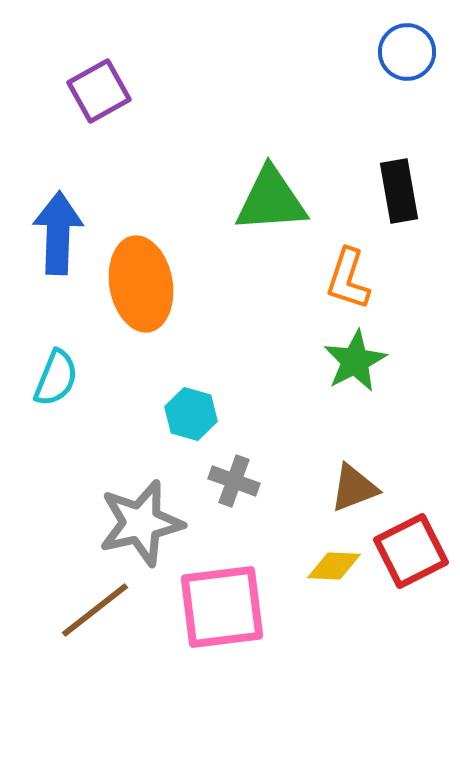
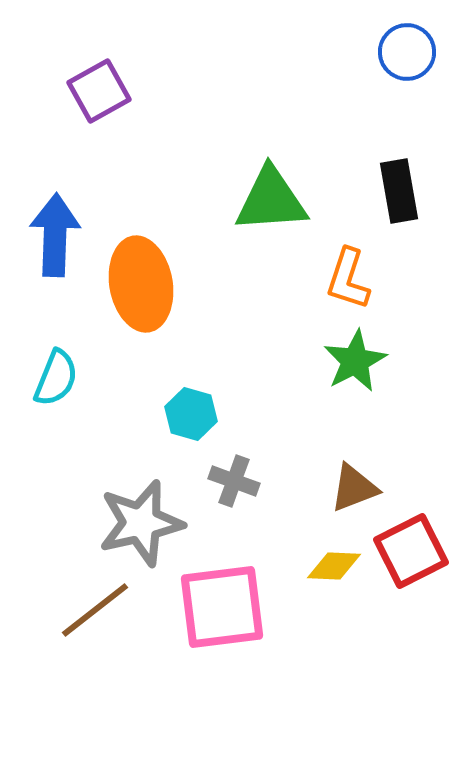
blue arrow: moved 3 px left, 2 px down
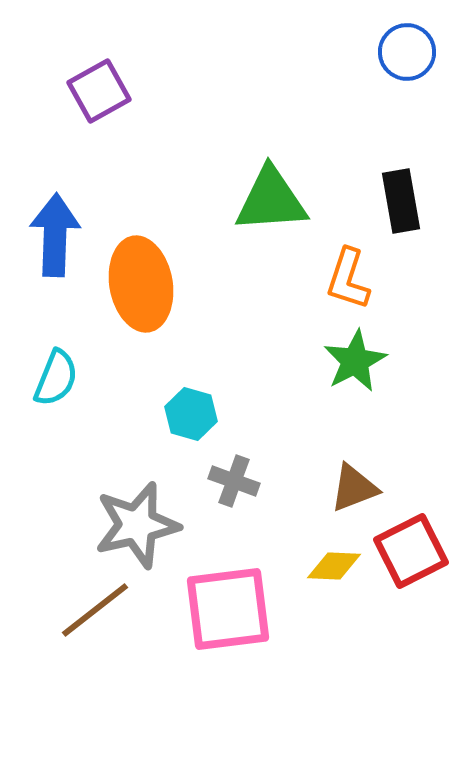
black rectangle: moved 2 px right, 10 px down
gray star: moved 4 px left, 2 px down
pink square: moved 6 px right, 2 px down
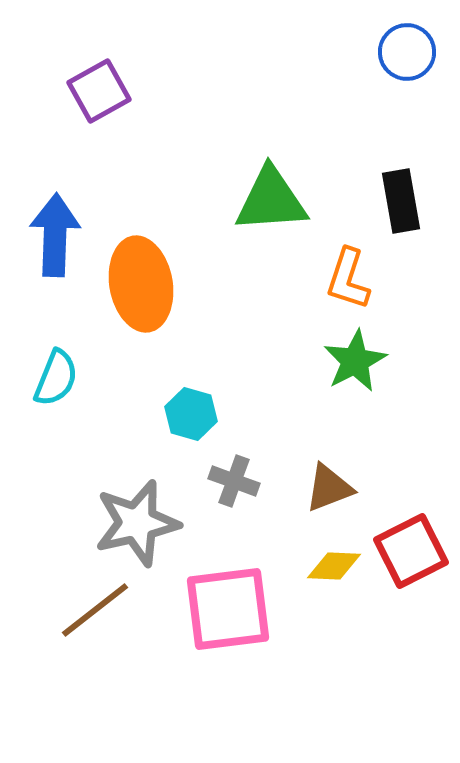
brown triangle: moved 25 px left
gray star: moved 2 px up
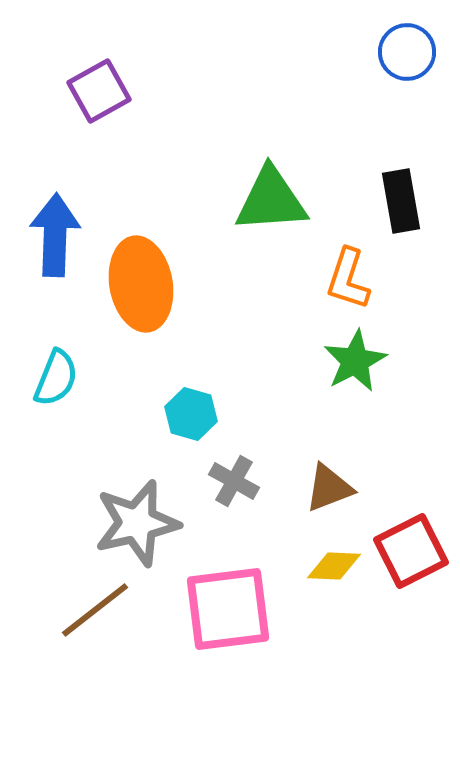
gray cross: rotated 9 degrees clockwise
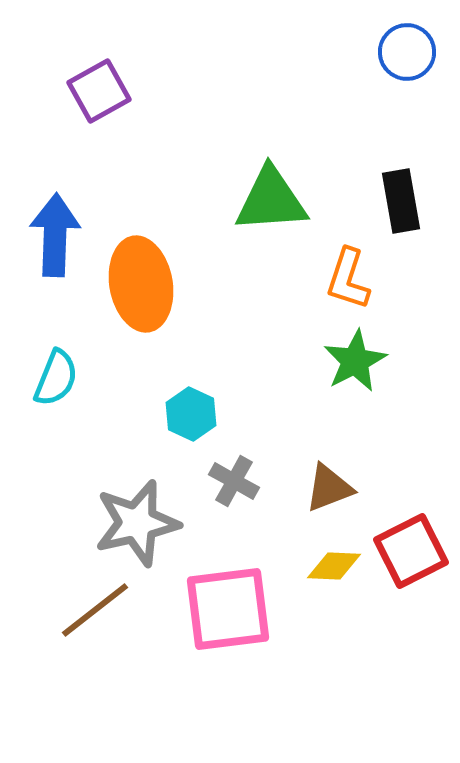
cyan hexagon: rotated 9 degrees clockwise
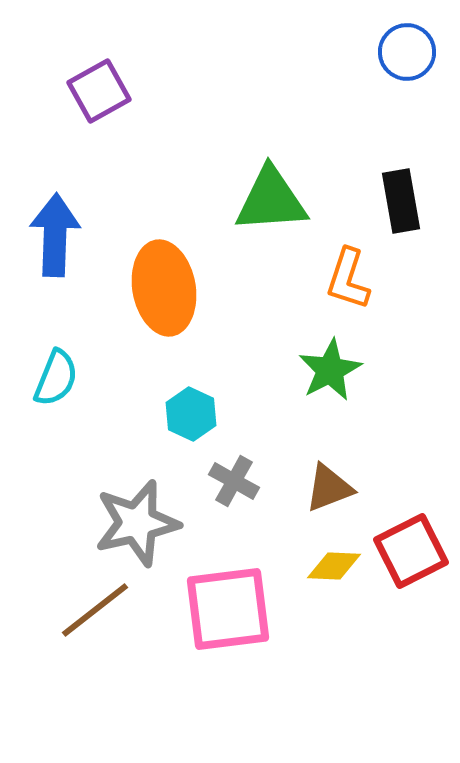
orange ellipse: moved 23 px right, 4 px down
green star: moved 25 px left, 9 px down
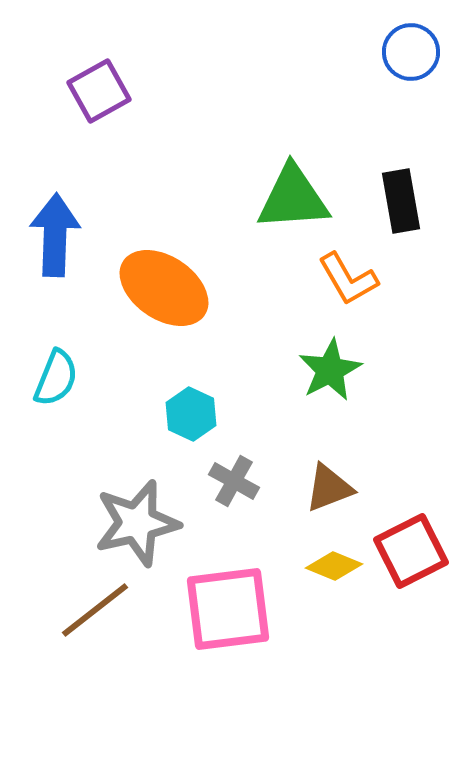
blue circle: moved 4 px right
green triangle: moved 22 px right, 2 px up
orange L-shape: rotated 48 degrees counterclockwise
orange ellipse: rotated 46 degrees counterclockwise
yellow diamond: rotated 20 degrees clockwise
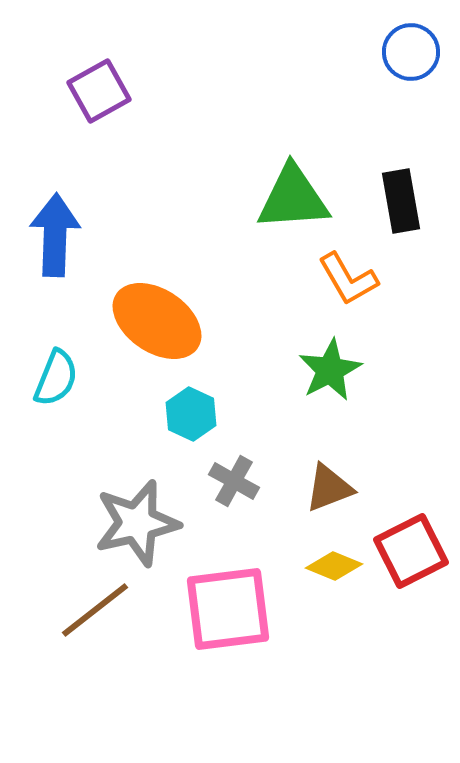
orange ellipse: moved 7 px left, 33 px down
